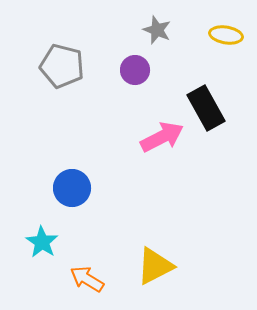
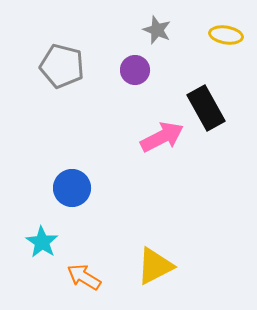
orange arrow: moved 3 px left, 2 px up
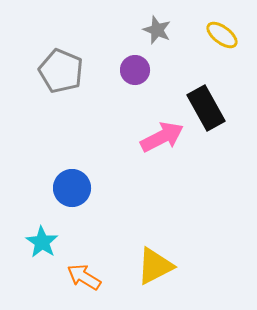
yellow ellipse: moved 4 px left; rotated 28 degrees clockwise
gray pentagon: moved 1 px left, 5 px down; rotated 9 degrees clockwise
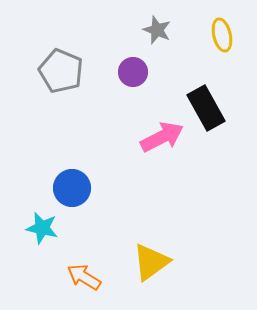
yellow ellipse: rotated 40 degrees clockwise
purple circle: moved 2 px left, 2 px down
cyan star: moved 14 px up; rotated 20 degrees counterclockwise
yellow triangle: moved 4 px left, 4 px up; rotated 9 degrees counterclockwise
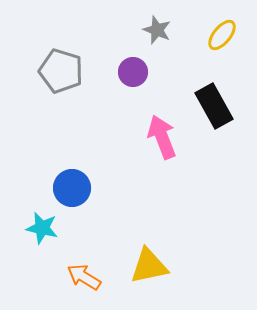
yellow ellipse: rotated 52 degrees clockwise
gray pentagon: rotated 6 degrees counterclockwise
black rectangle: moved 8 px right, 2 px up
pink arrow: rotated 84 degrees counterclockwise
yellow triangle: moved 2 px left, 4 px down; rotated 24 degrees clockwise
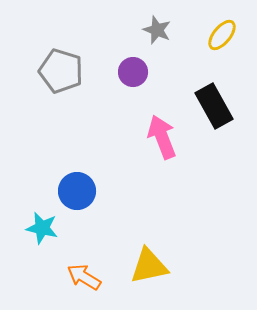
blue circle: moved 5 px right, 3 px down
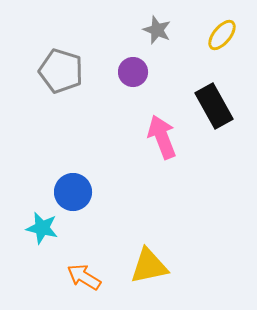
blue circle: moved 4 px left, 1 px down
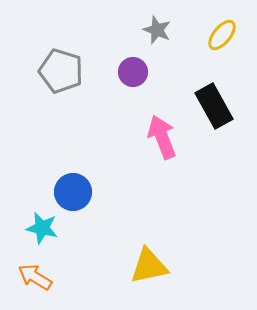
orange arrow: moved 49 px left
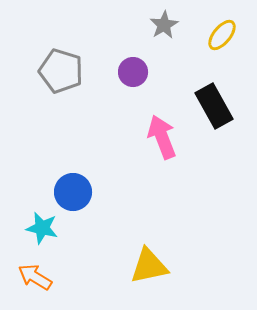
gray star: moved 7 px right, 5 px up; rotated 20 degrees clockwise
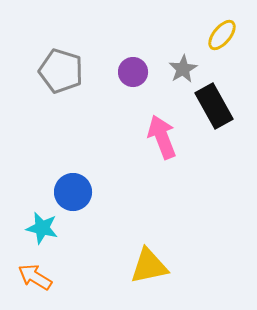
gray star: moved 19 px right, 44 px down
